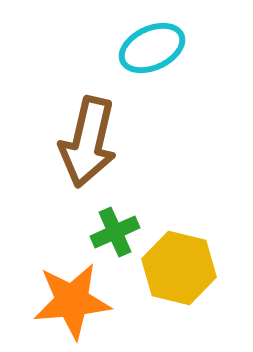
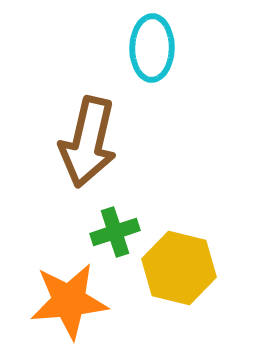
cyan ellipse: rotated 64 degrees counterclockwise
green cross: rotated 6 degrees clockwise
orange star: moved 3 px left
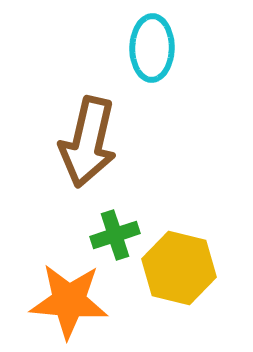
green cross: moved 3 px down
orange star: rotated 10 degrees clockwise
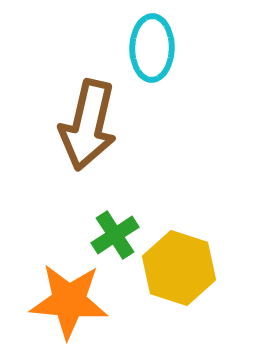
brown arrow: moved 17 px up
green cross: rotated 15 degrees counterclockwise
yellow hexagon: rotated 4 degrees clockwise
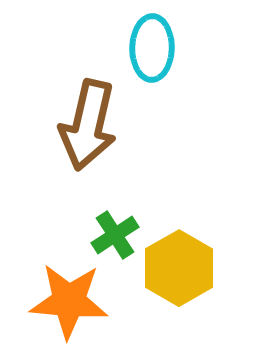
yellow hexagon: rotated 12 degrees clockwise
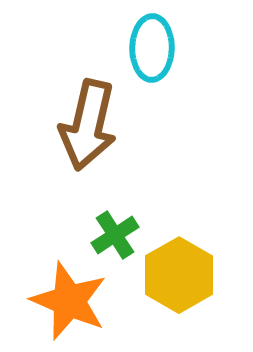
yellow hexagon: moved 7 px down
orange star: rotated 18 degrees clockwise
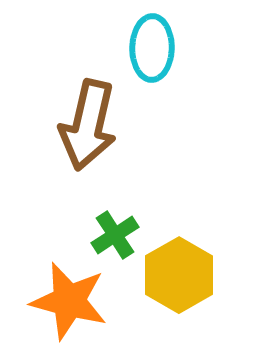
orange star: rotated 8 degrees counterclockwise
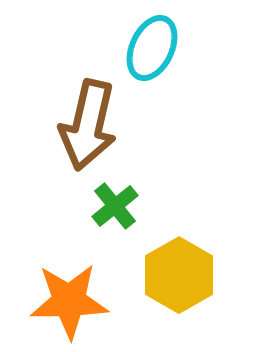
cyan ellipse: rotated 24 degrees clockwise
green cross: moved 29 px up; rotated 6 degrees counterclockwise
orange star: rotated 16 degrees counterclockwise
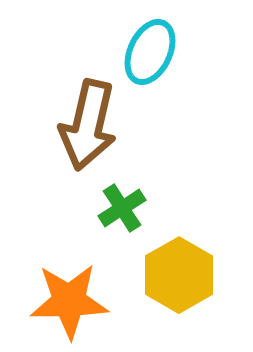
cyan ellipse: moved 2 px left, 4 px down
green cross: moved 7 px right, 2 px down; rotated 6 degrees clockwise
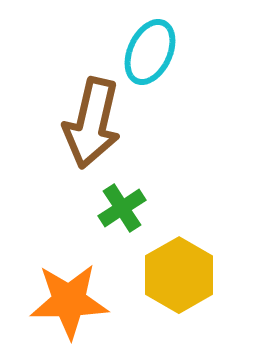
brown arrow: moved 4 px right, 2 px up
